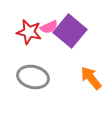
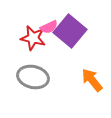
red star: moved 4 px right, 6 px down
orange arrow: moved 1 px right, 2 px down
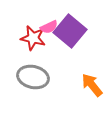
orange arrow: moved 5 px down
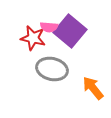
pink semicircle: rotated 30 degrees clockwise
gray ellipse: moved 19 px right, 8 px up
orange arrow: moved 1 px right, 3 px down
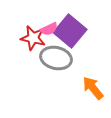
pink semicircle: moved 2 px down; rotated 30 degrees counterclockwise
gray ellipse: moved 4 px right, 11 px up
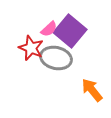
pink semicircle: rotated 18 degrees counterclockwise
red star: moved 2 px left, 10 px down; rotated 10 degrees clockwise
orange arrow: moved 1 px left, 2 px down
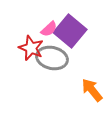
gray ellipse: moved 4 px left
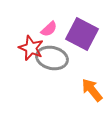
purple square: moved 12 px right, 3 px down; rotated 12 degrees counterclockwise
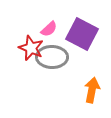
gray ellipse: moved 1 px up; rotated 12 degrees counterclockwise
orange arrow: rotated 50 degrees clockwise
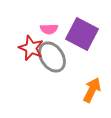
pink semicircle: rotated 42 degrees clockwise
gray ellipse: rotated 56 degrees clockwise
orange arrow: rotated 15 degrees clockwise
